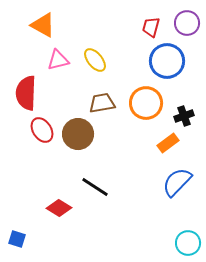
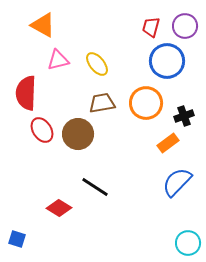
purple circle: moved 2 px left, 3 px down
yellow ellipse: moved 2 px right, 4 px down
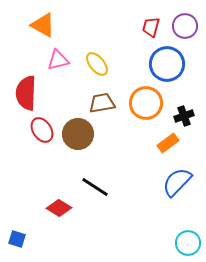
blue circle: moved 3 px down
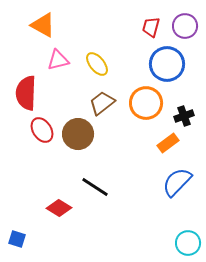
brown trapezoid: rotated 28 degrees counterclockwise
